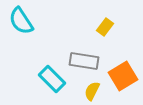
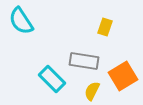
yellow rectangle: rotated 18 degrees counterclockwise
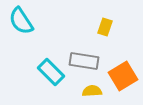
cyan rectangle: moved 1 px left, 7 px up
yellow semicircle: rotated 60 degrees clockwise
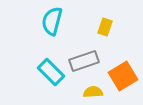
cyan semicircle: moved 31 px right; rotated 48 degrees clockwise
gray rectangle: rotated 28 degrees counterclockwise
yellow semicircle: moved 1 px right, 1 px down
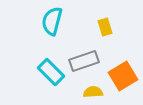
yellow rectangle: rotated 36 degrees counterclockwise
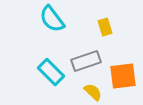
cyan semicircle: moved 2 px up; rotated 52 degrees counterclockwise
gray rectangle: moved 2 px right
orange square: rotated 24 degrees clockwise
yellow semicircle: rotated 48 degrees clockwise
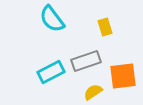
cyan rectangle: rotated 72 degrees counterclockwise
yellow semicircle: rotated 78 degrees counterclockwise
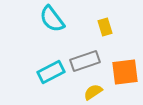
gray rectangle: moved 1 px left
orange square: moved 2 px right, 4 px up
